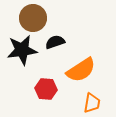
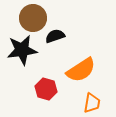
black semicircle: moved 6 px up
red hexagon: rotated 10 degrees clockwise
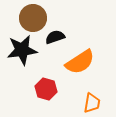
black semicircle: moved 1 px down
orange semicircle: moved 1 px left, 8 px up
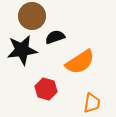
brown circle: moved 1 px left, 2 px up
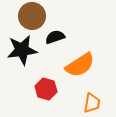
orange semicircle: moved 3 px down
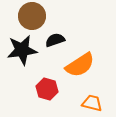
black semicircle: moved 3 px down
red hexagon: moved 1 px right
orange trapezoid: rotated 85 degrees counterclockwise
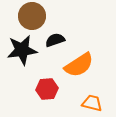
orange semicircle: moved 1 px left
red hexagon: rotated 20 degrees counterclockwise
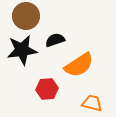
brown circle: moved 6 px left
